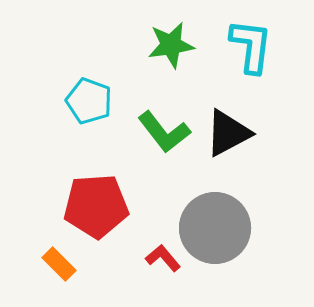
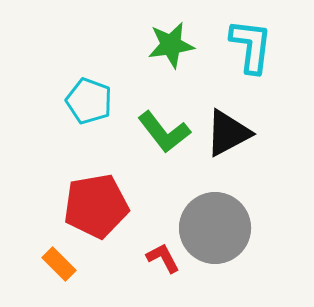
red pentagon: rotated 6 degrees counterclockwise
red L-shape: rotated 12 degrees clockwise
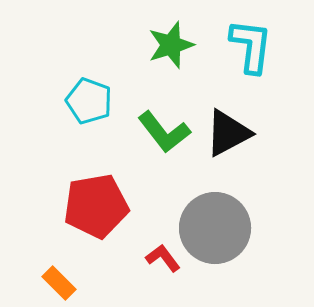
green star: rotated 9 degrees counterclockwise
red L-shape: rotated 9 degrees counterclockwise
orange rectangle: moved 19 px down
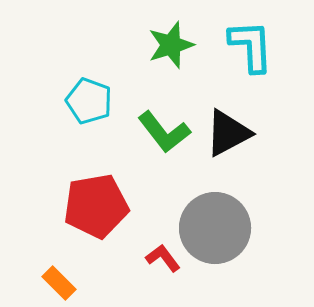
cyan L-shape: rotated 10 degrees counterclockwise
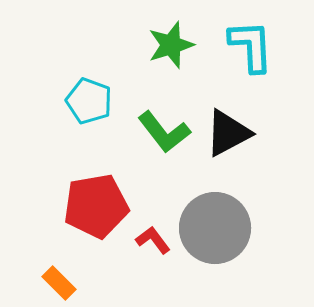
red L-shape: moved 10 px left, 18 px up
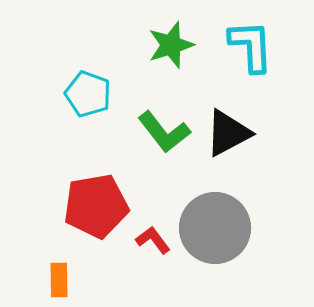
cyan pentagon: moved 1 px left, 7 px up
orange rectangle: moved 3 px up; rotated 44 degrees clockwise
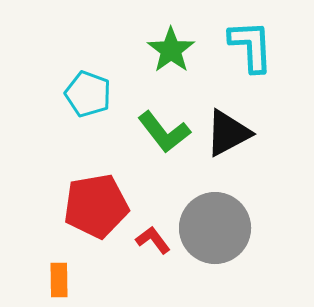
green star: moved 5 px down; rotated 18 degrees counterclockwise
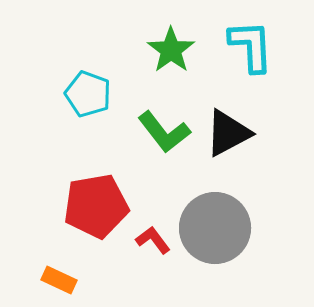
orange rectangle: rotated 64 degrees counterclockwise
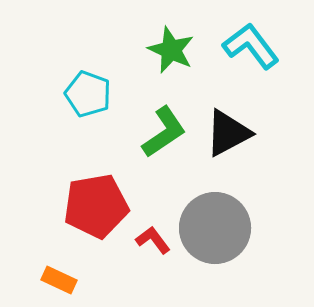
cyan L-shape: rotated 34 degrees counterclockwise
green star: rotated 12 degrees counterclockwise
green L-shape: rotated 86 degrees counterclockwise
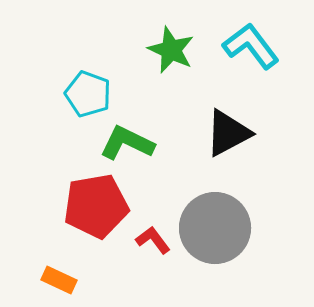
green L-shape: moved 37 px left, 11 px down; rotated 120 degrees counterclockwise
